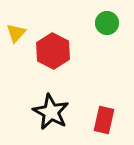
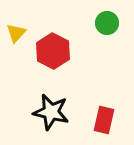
black star: rotated 15 degrees counterclockwise
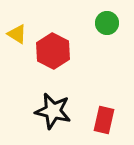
yellow triangle: moved 1 px right, 1 px down; rotated 40 degrees counterclockwise
black star: moved 2 px right, 1 px up
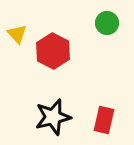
yellow triangle: rotated 15 degrees clockwise
black star: moved 6 px down; rotated 27 degrees counterclockwise
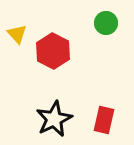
green circle: moved 1 px left
black star: moved 1 px right, 2 px down; rotated 12 degrees counterclockwise
